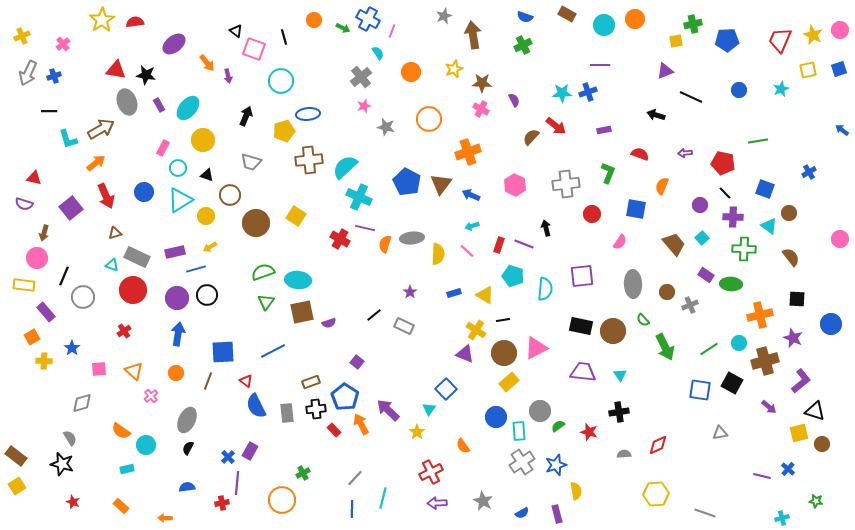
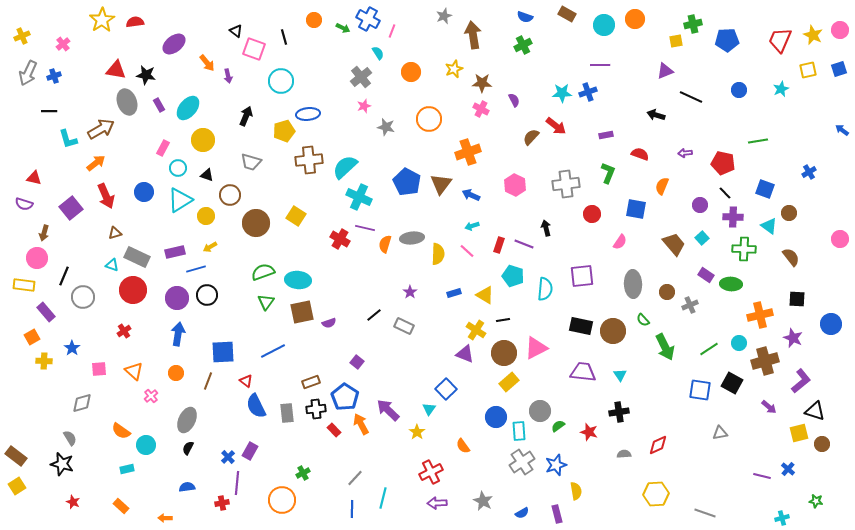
purple rectangle at (604, 130): moved 2 px right, 5 px down
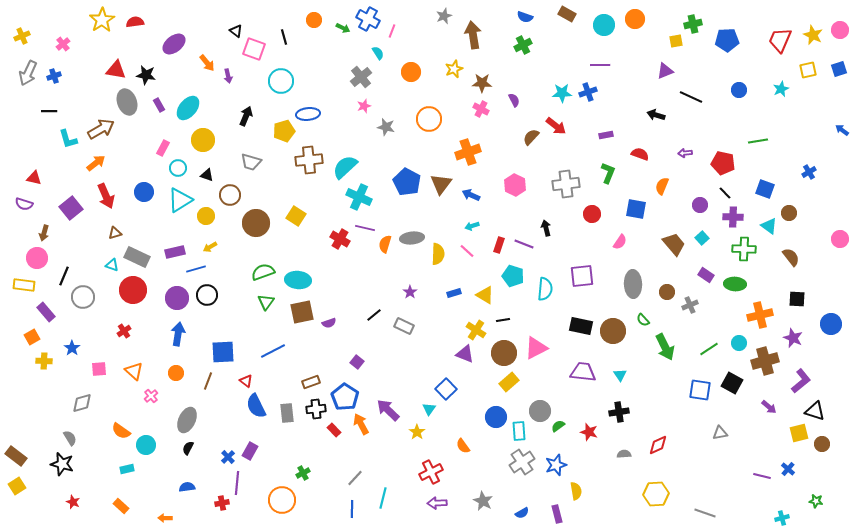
green ellipse at (731, 284): moved 4 px right
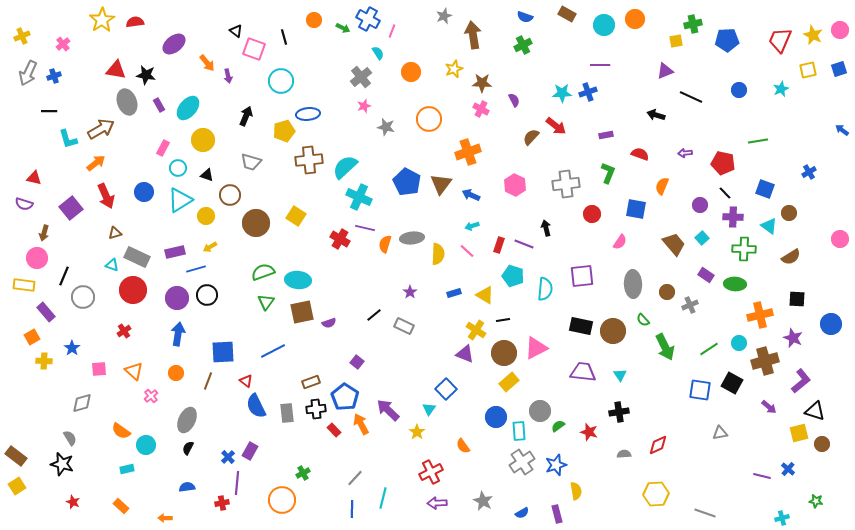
brown semicircle at (791, 257): rotated 96 degrees clockwise
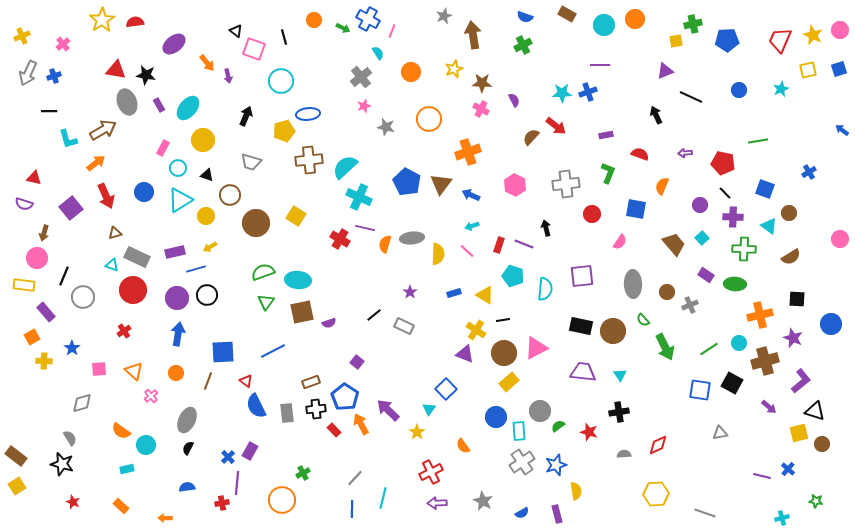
black arrow at (656, 115): rotated 48 degrees clockwise
brown arrow at (101, 129): moved 2 px right, 1 px down
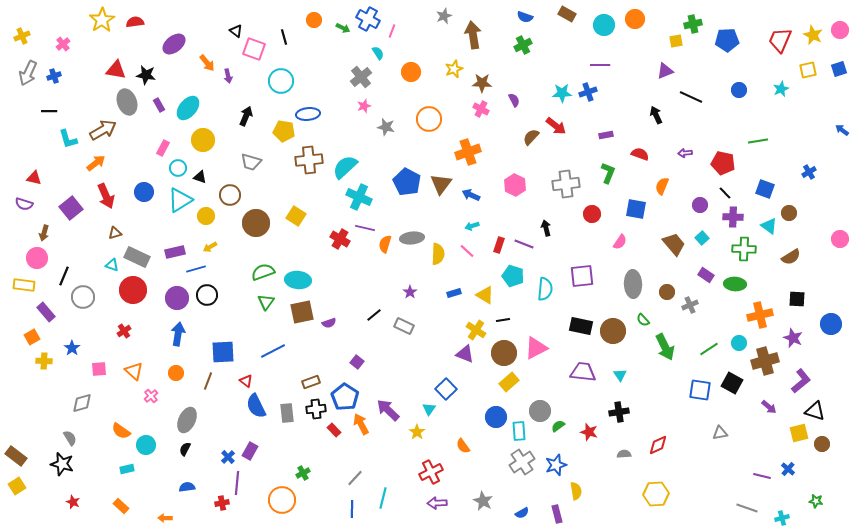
yellow pentagon at (284, 131): rotated 25 degrees clockwise
black triangle at (207, 175): moved 7 px left, 2 px down
black semicircle at (188, 448): moved 3 px left, 1 px down
gray line at (705, 513): moved 42 px right, 5 px up
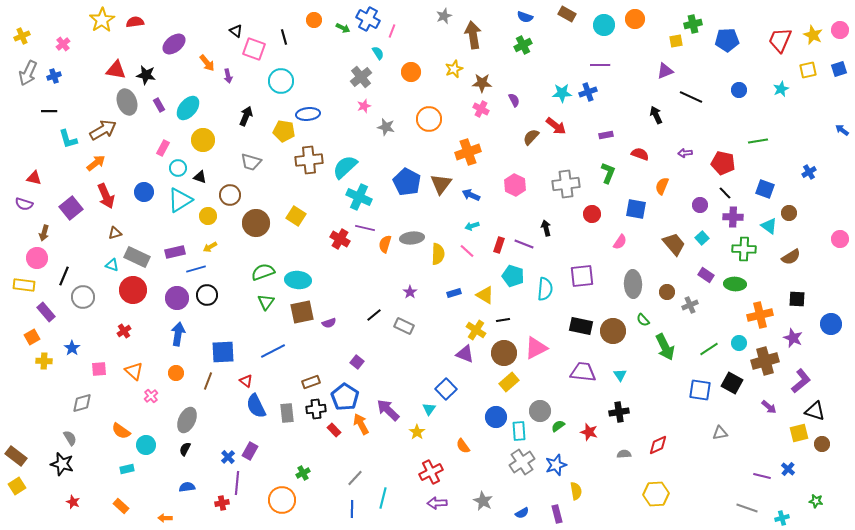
yellow circle at (206, 216): moved 2 px right
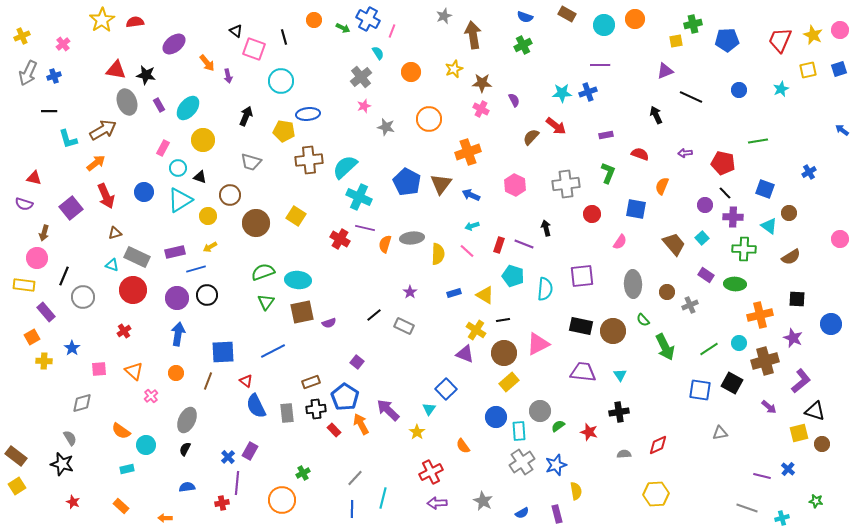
purple circle at (700, 205): moved 5 px right
pink triangle at (536, 348): moved 2 px right, 4 px up
